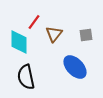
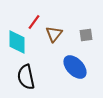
cyan diamond: moved 2 px left
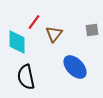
gray square: moved 6 px right, 5 px up
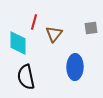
red line: rotated 21 degrees counterclockwise
gray square: moved 1 px left, 2 px up
cyan diamond: moved 1 px right, 1 px down
blue ellipse: rotated 45 degrees clockwise
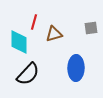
brown triangle: rotated 36 degrees clockwise
cyan diamond: moved 1 px right, 1 px up
blue ellipse: moved 1 px right, 1 px down
black semicircle: moved 2 px right, 3 px up; rotated 125 degrees counterclockwise
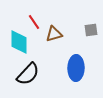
red line: rotated 49 degrees counterclockwise
gray square: moved 2 px down
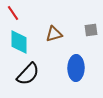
red line: moved 21 px left, 9 px up
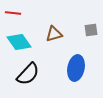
red line: rotated 49 degrees counterclockwise
cyan diamond: rotated 35 degrees counterclockwise
blue ellipse: rotated 10 degrees clockwise
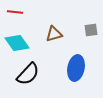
red line: moved 2 px right, 1 px up
cyan diamond: moved 2 px left, 1 px down
